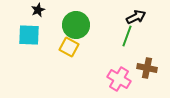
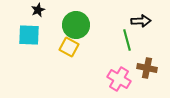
black arrow: moved 5 px right, 4 px down; rotated 24 degrees clockwise
green line: moved 4 px down; rotated 35 degrees counterclockwise
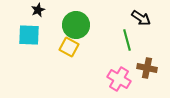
black arrow: moved 3 px up; rotated 36 degrees clockwise
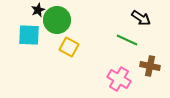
green circle: moved 19 px left, 5 px up
green line: rotated 50 degrees counterclockwise
brown cross: moved 3 px right, 2 px up
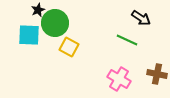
green circle: moved 2 px left, 3 px down
brown cross: moved 7 px right, 8 px down
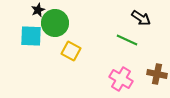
cyan square: moved 2 px right, 1 px down
yellow square: moved 2 px right, 4 px down
pink cross: moved 2 px right
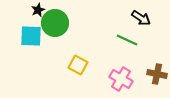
yellow square: moved 7 px right, 14 px down
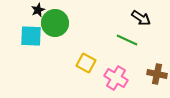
yellow square: moved 8 px right, 2 px up
pink cross: moved 5 px left, 1 px up
